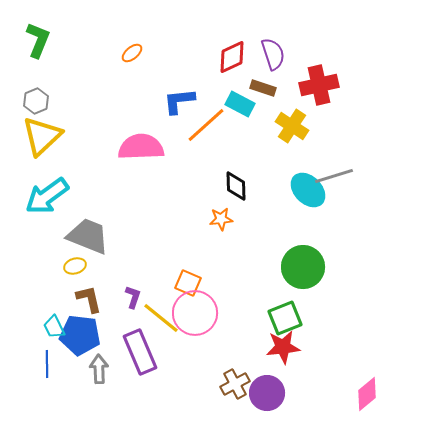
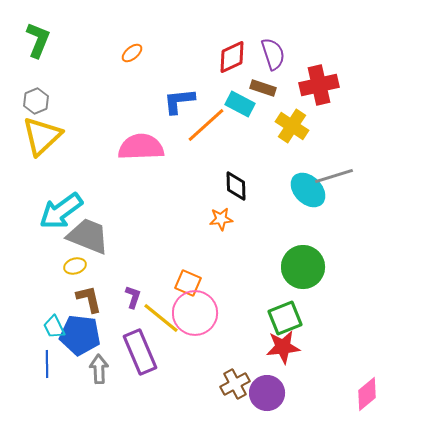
cyan arrow: moved 14 px right, 15 px down
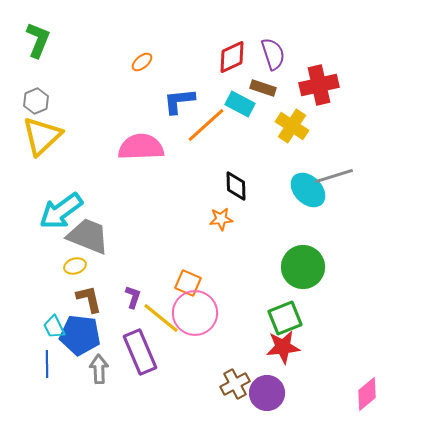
orange ellipse: moved 10 px right, 9 px down
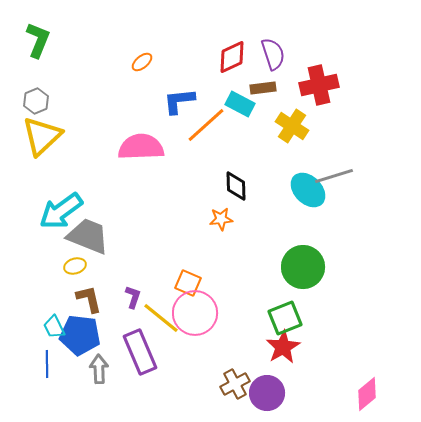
brown rectangle: rotated 25 degrees counterclockwise
red star: rotated 24 degrees counterclockwise
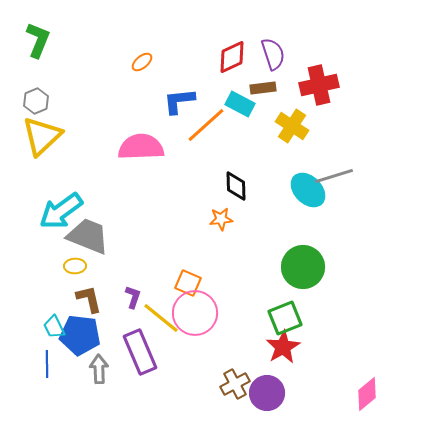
yellow ellipse: rotated 15 degrees clockwise
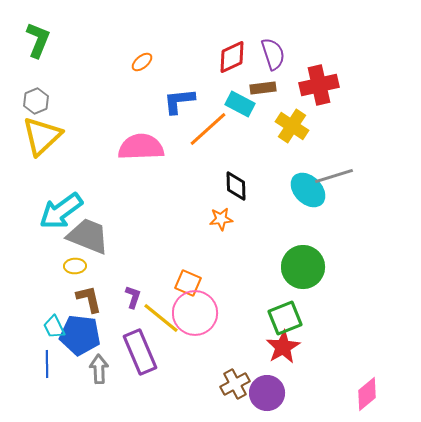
orange line: moved 2 px right, 4 px down
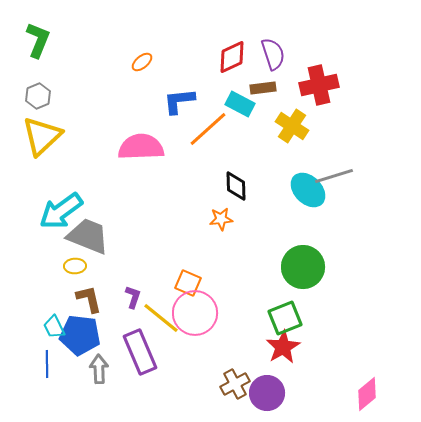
gray hexagon: moved 2 px right, 5 px up
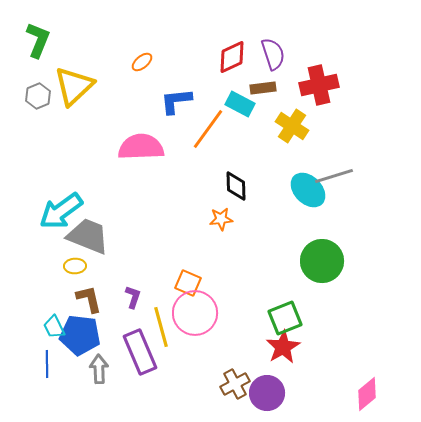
blue L-shape: moved 3 px left
orange line: rotated 12 degrees counterclockwise
yellow triangle: moved 32 px right, 50 px up
green circle: moved 19 px right, 6 px up
yellow line: moved 9 px down; rotated 36 degrees clockwise
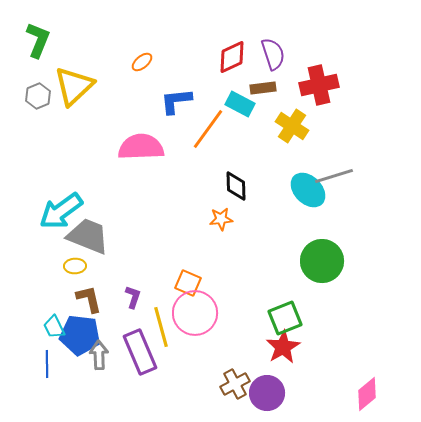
gray arrow: moved 14 px up
